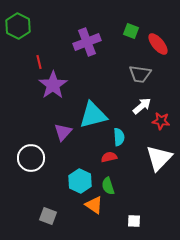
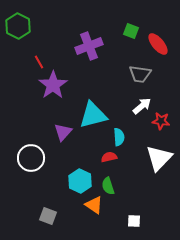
purple cross: moved 2 px right, 4 px down
red line: rotated 16 degrees counterclockwise
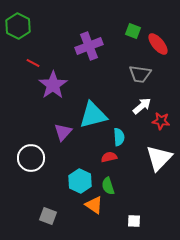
green square: moved 2 px right
red line: moved 6 px left, 1 px down; rotated 32 degrees counterclockwise
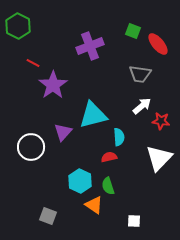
purple cross: moved 1 px right
white circle: moved 11 px up
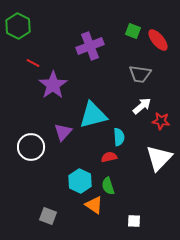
red ellipse: moved 4 px up
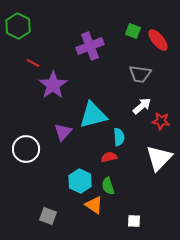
white circle: moved 5 px left, 2 px down
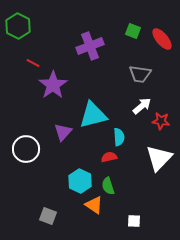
red ellipse: moved 4 px right, 1 px up
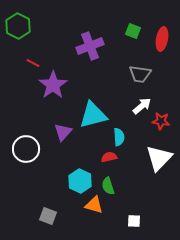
red ellipse: rotated 50 degrees clockwise
orange triangle: rotated 18 degrees counterclockwise
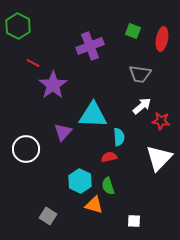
cyan triangle: rotated 16 degrees clockwise
gray square: rotated 12 degrees clockwise
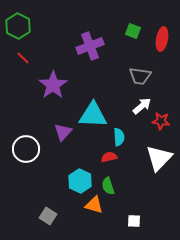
red line: moved 10 px left, 5 px up; rotated 16 degrees clockwise
gray trapezoid: moved 2 px down
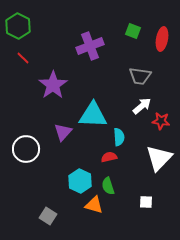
white square: moved 12 px right, 19 px up
